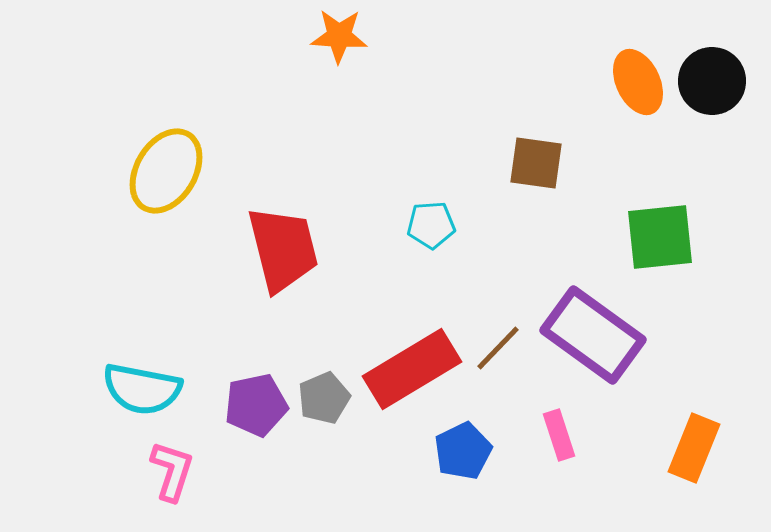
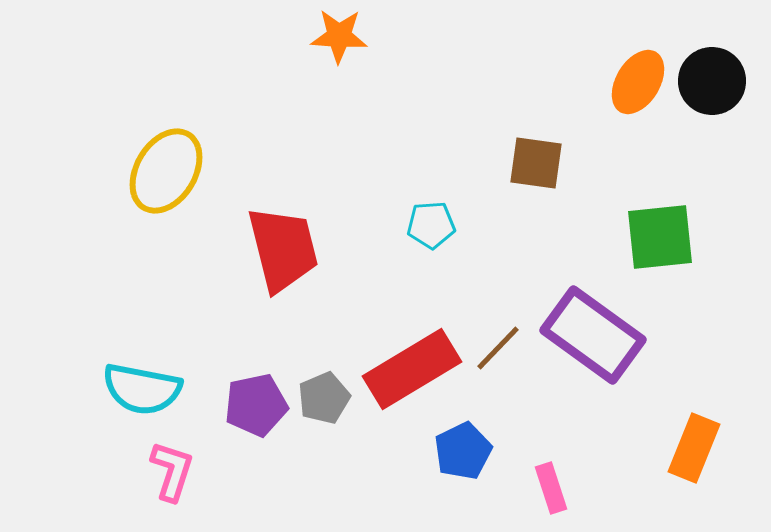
orange ellipse: rotated 56 degrees clockwise
pink rectangle: moved 8 px left, 53 px down
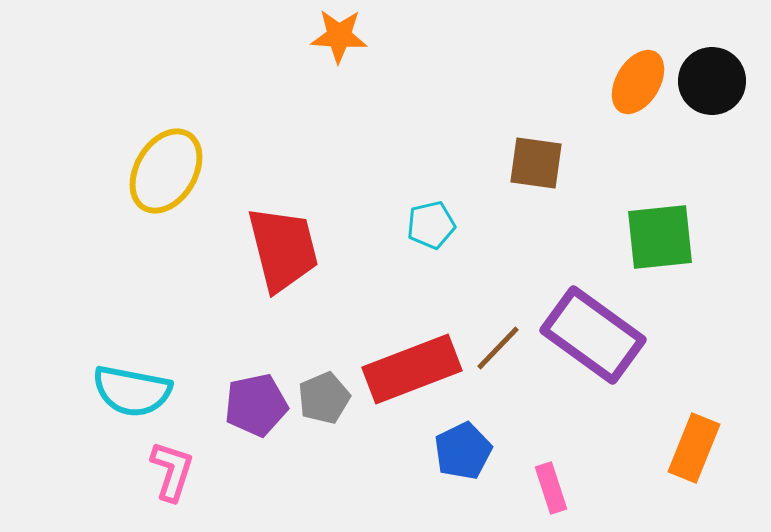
cyan pentagon: rotated 9 degrees counterclockwise
red rectangle: rotated 10 degrees clockwise
cyan semicircle: moved 10 px left, 2 px down
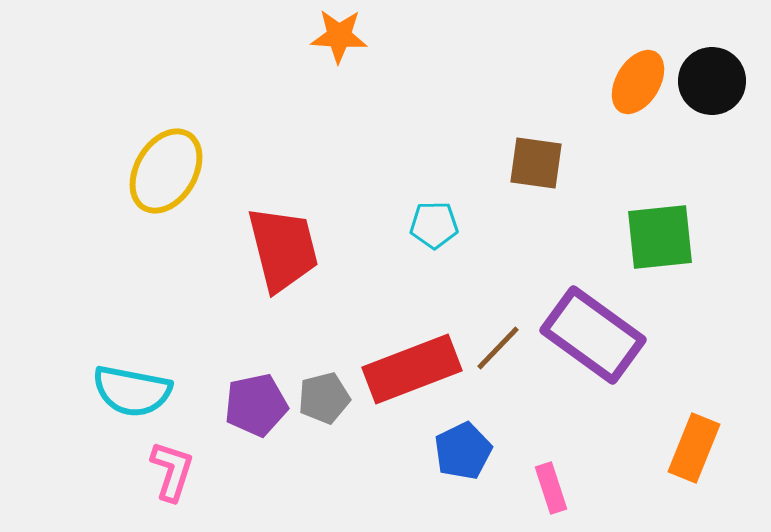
cyan pentagon: moved 3 px right; rotated 12 degrees clockwise
gray pentagon: rotated 9 degrees clockwise
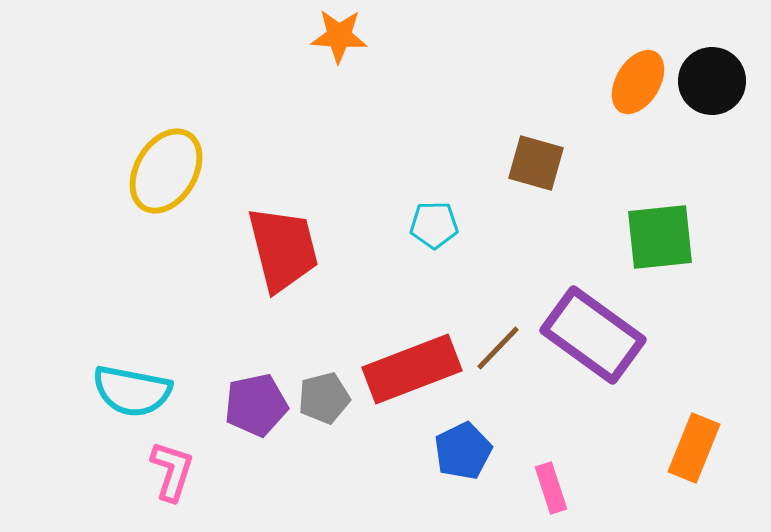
brown square: rotated 8 degrees clockwise
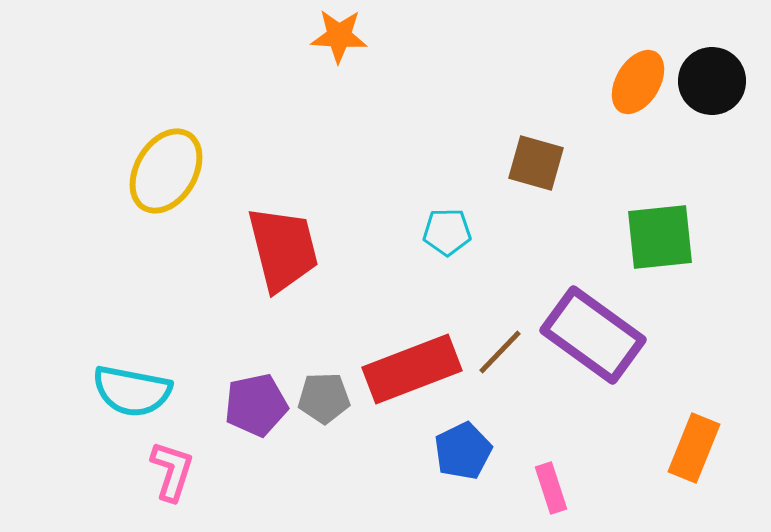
cyan pentagon: moved 13 px right, 7 px down
brown line: moved 2 px right, 4 px down
gray pentagon: rotated 12 degrees clockwise
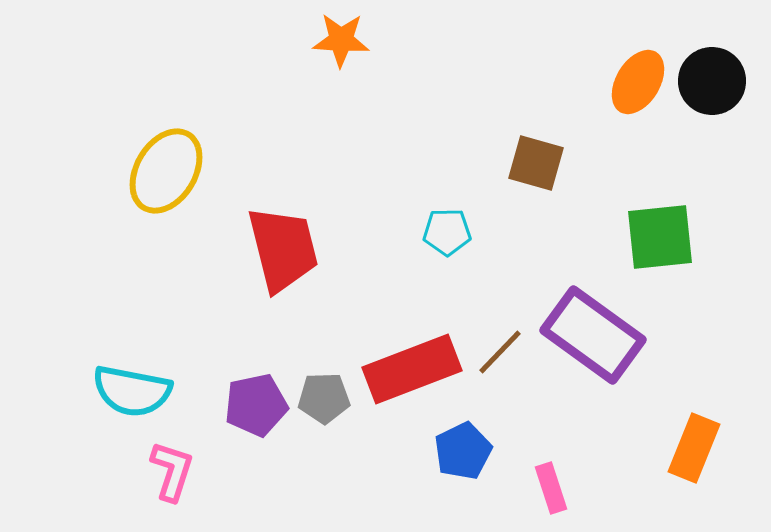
orange star: moved 2 px right, 4 px down
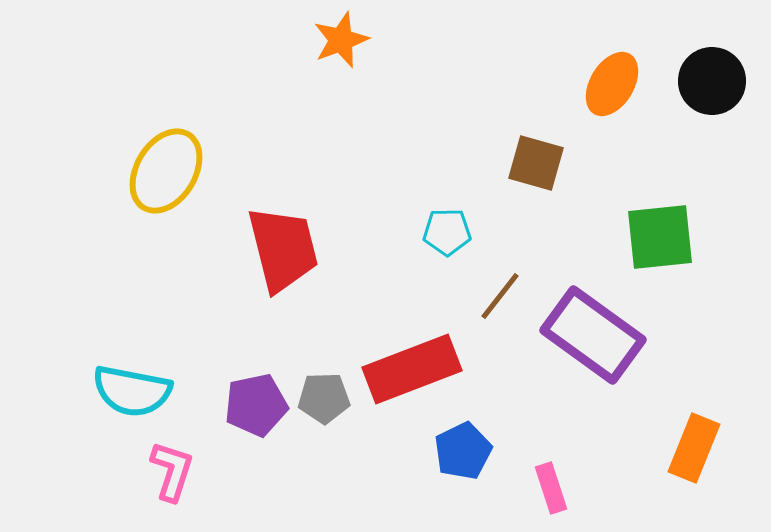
orange star: rotated 24 degrees counterclockwise
orange ellipse: moved 26 px left, 2 px down
brown line: moved 56 px up; rotated 6 degrees counterclockwise
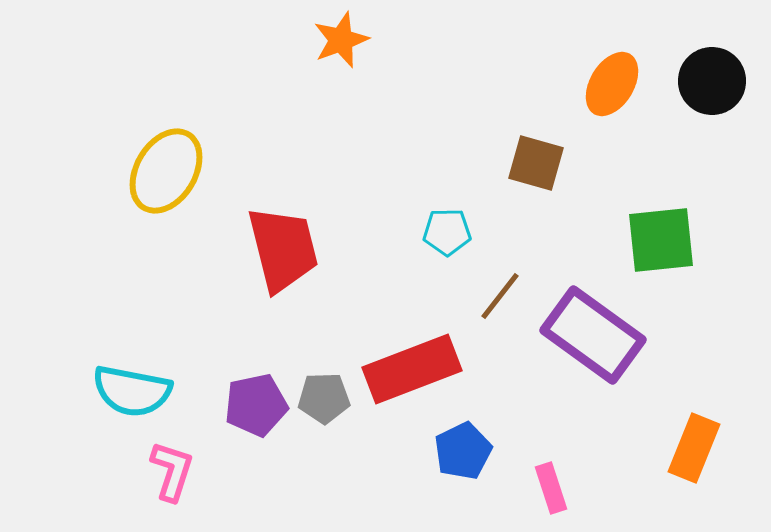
green square: moved 1 px right, 3 px down
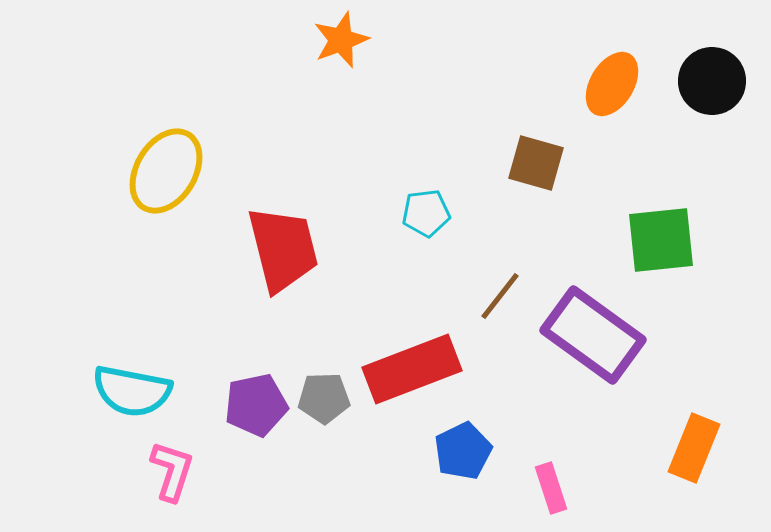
cyan pentagon: moved 21 px left, 19 px up; rotated 6 degrees counterclockwise
